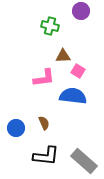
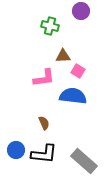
blue circle: moved 22 px down
black L-shape: moved 2 px left, 2 px up
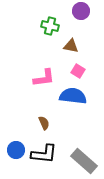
brown triangle: moved 8 px right, 10 px up; rotated 14 degrees clockwise
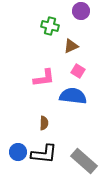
brown triangle: rotated 35 degrees counterclockwise
brown semicircle: rotated 24 degrees clockwise
blue circle: moved 2 px right, 2 px down
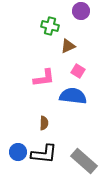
brown triangle: moved 3 px left
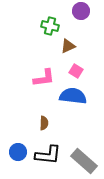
pink square: moved 2 px left
black L-shape: moved 4 px right, 1 px down
